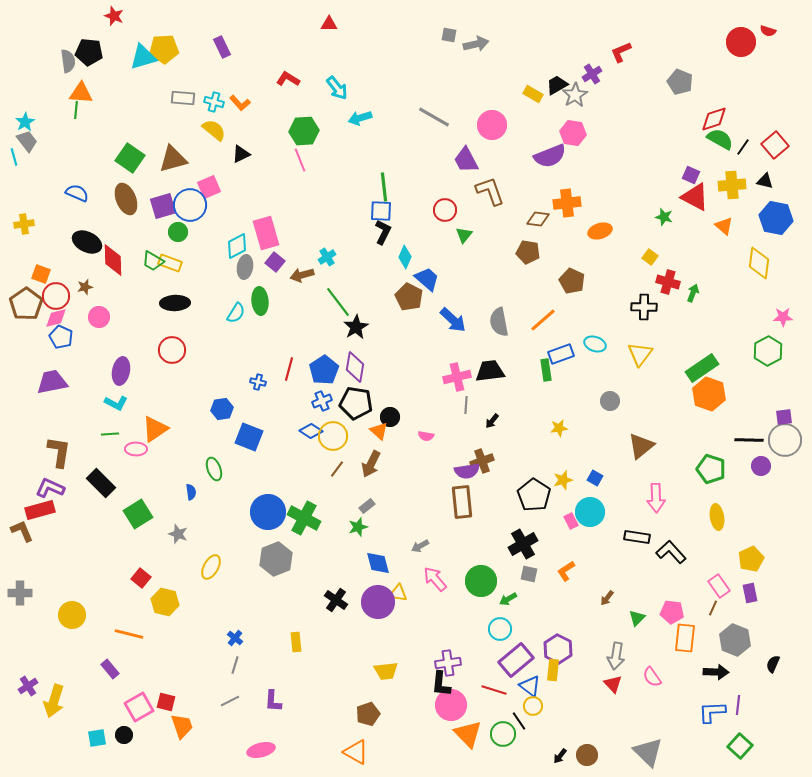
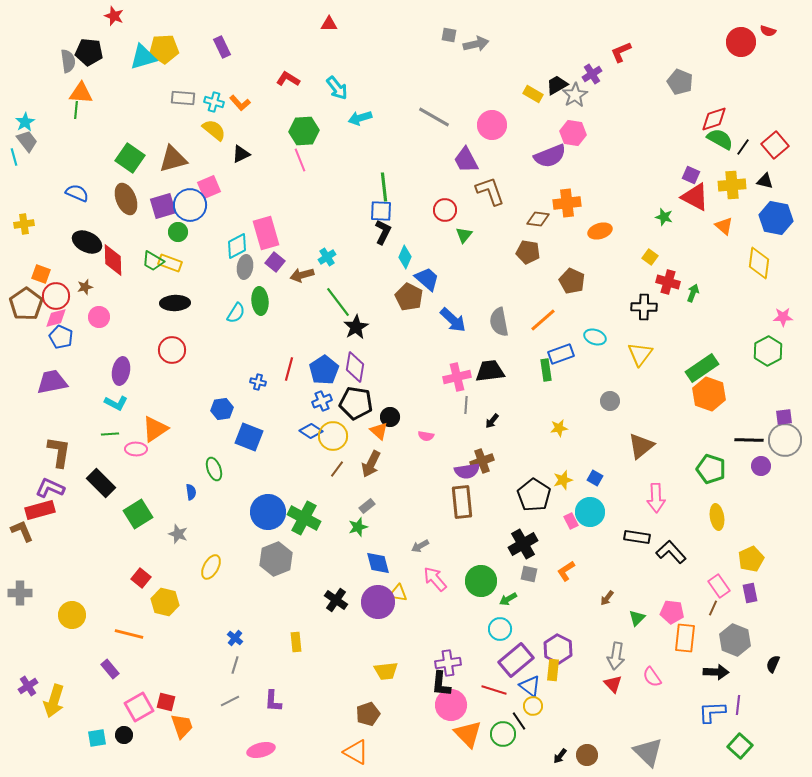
cyan ellipse at (595, 344): moved 7 px up
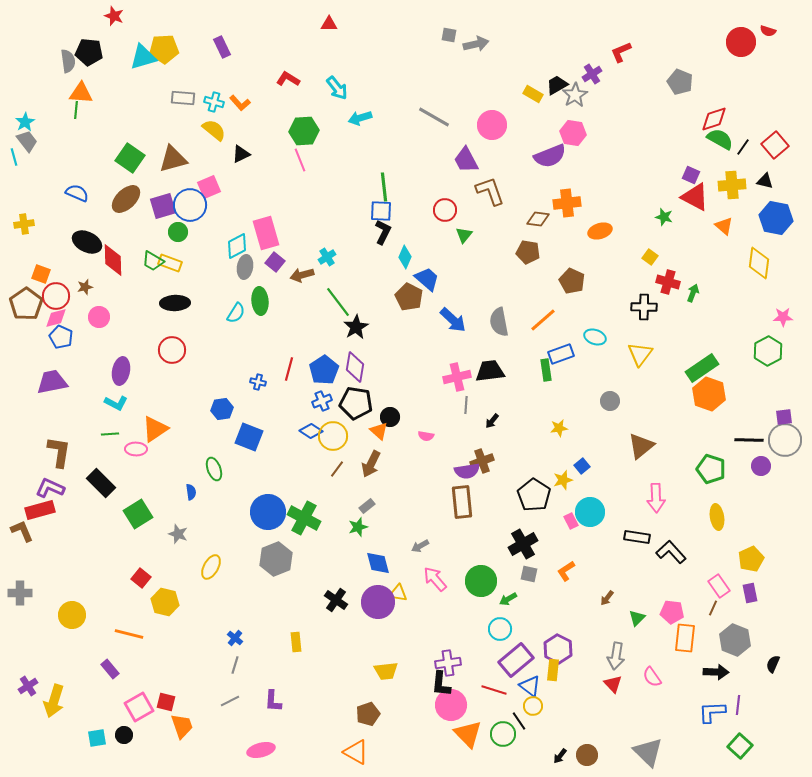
brown ellipse at (126, 199): rotated 68 degrees clockwise
blue square at (595, 478): moved 13 px left, 12 px up; rotated 21 degrees clockwise
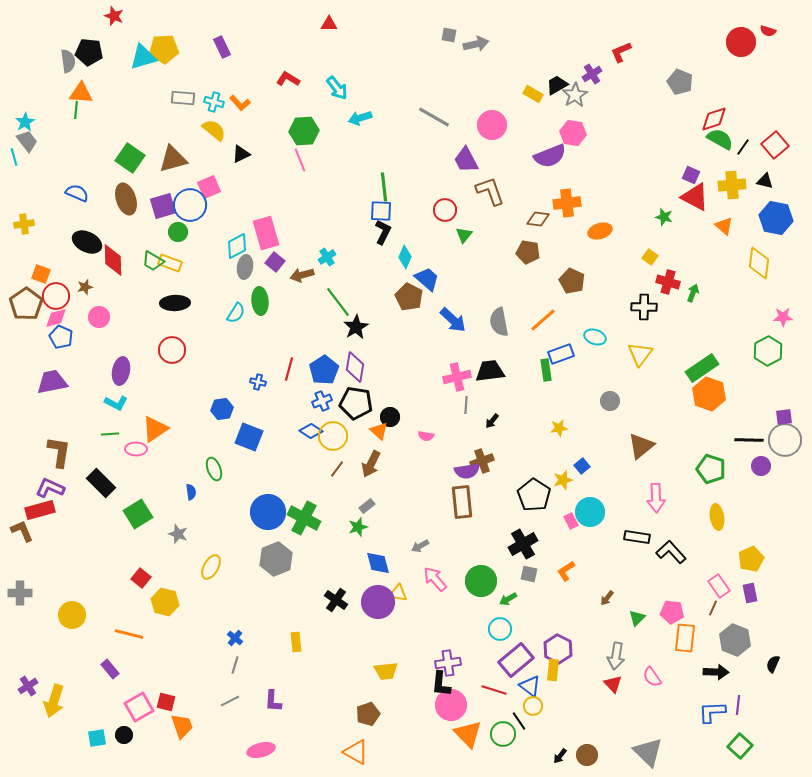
brown ellipse at (126, 199): rotated 64 degrees counterclockwise
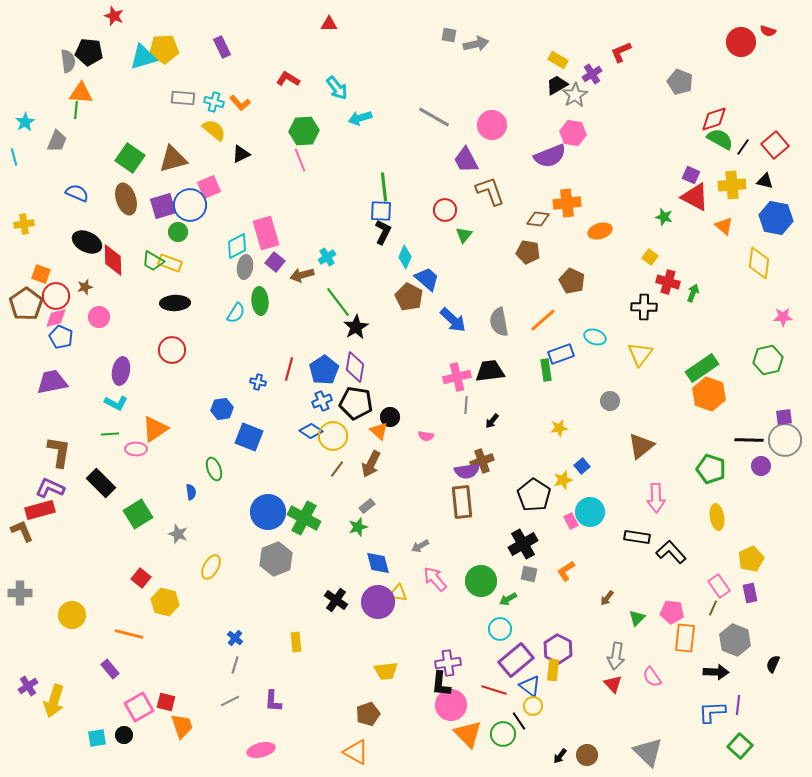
yellow rectangle at (533, 94): moved 25 px right, 34 px up
gray trapezoid at (27, 141): moved 30 px right; rotated 60 degrees clockwise
green hexagon at (768, 351): moved 9 px down; rotated 16 degrees clockwise
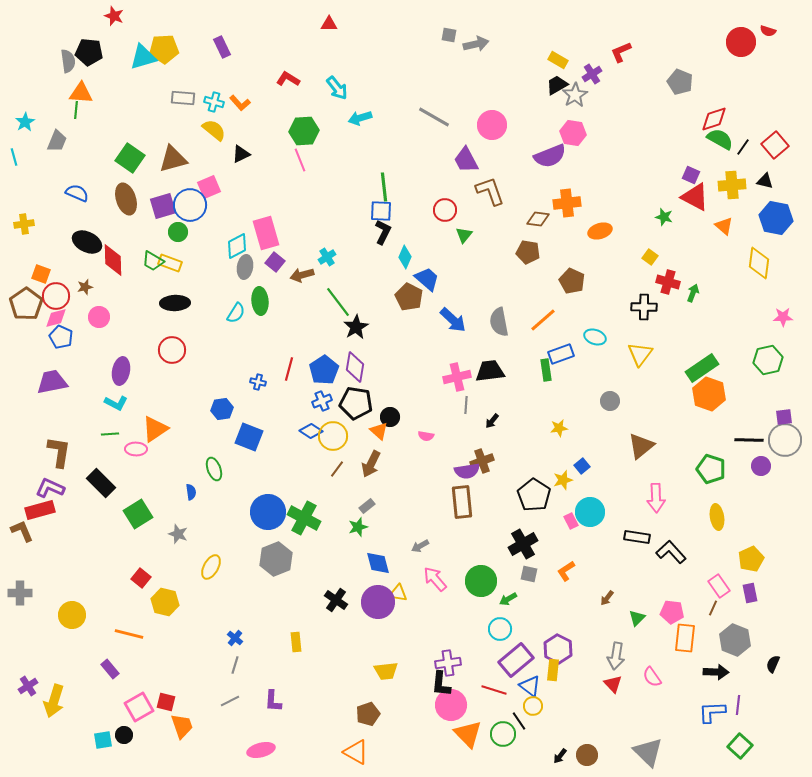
cyan square at (97, 738): moved 6 px right, 2 px down
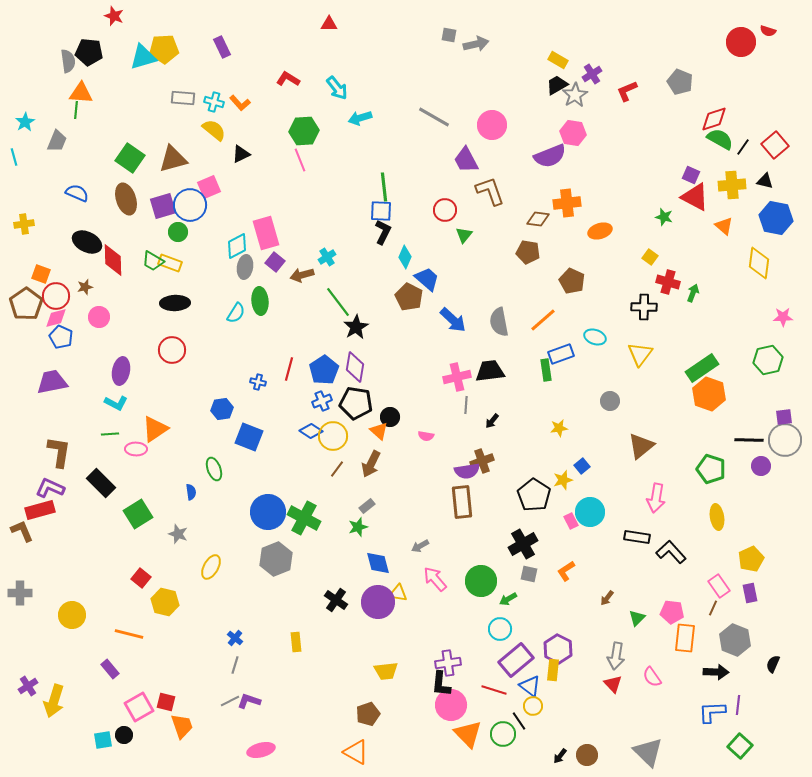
red L-shape at (621, 52): moved 6 px right, 39 px down
pink arrow at (656, 498): rotated 12 degrees clockwise
purple L-shape at (273, 701): moved 24 px left; rotated 105 degrees clockwise
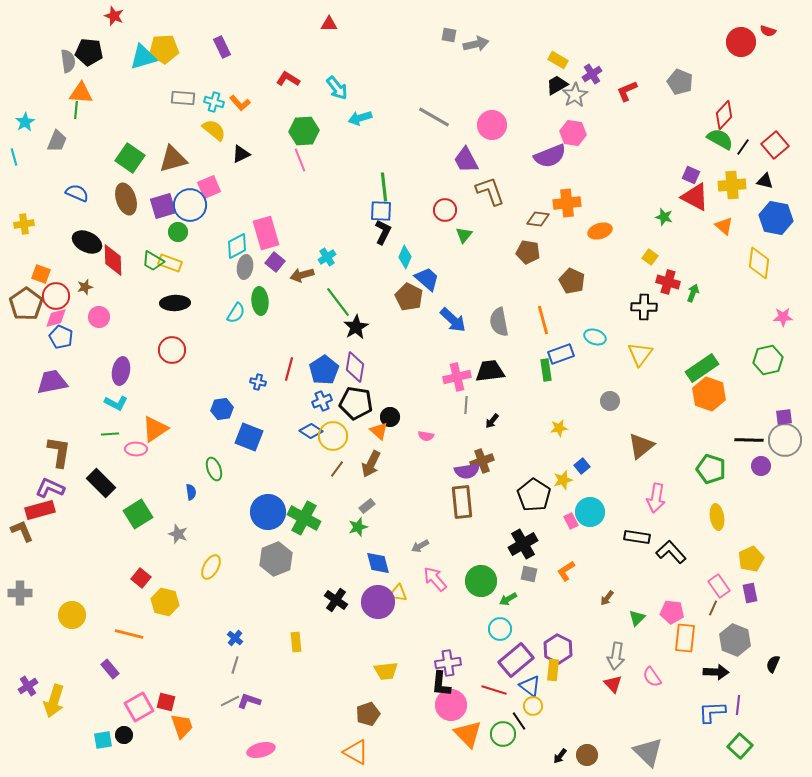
red diamond at (714, 119): moved 10 px right, 4 px up; rotated 28 degrees counterclockwise
orange line at (543, 320): rotated 64 degrees counterclockwise
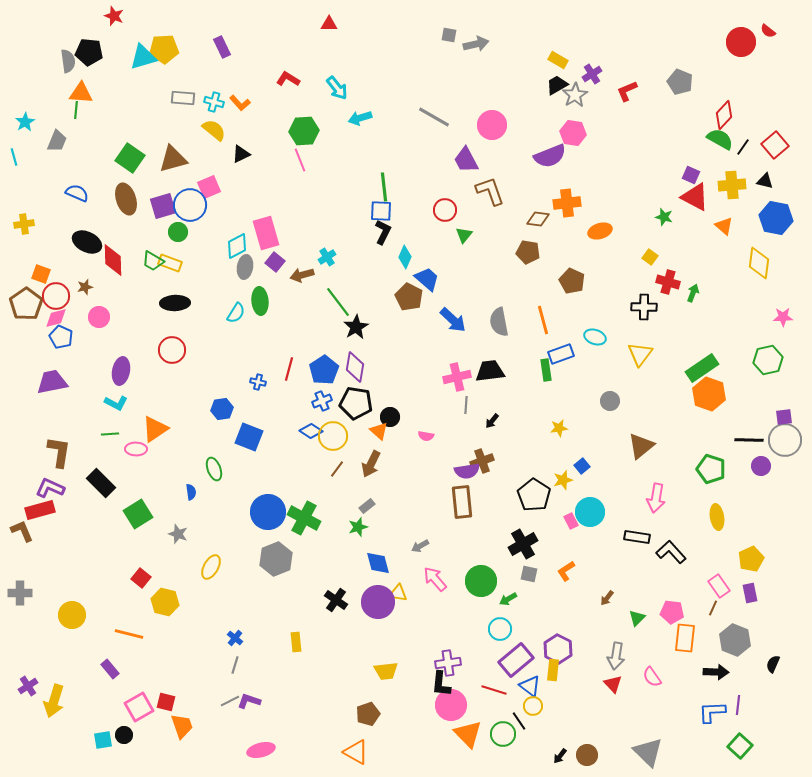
red semicircle at (768, 31): rotated 21 degrees clockwise
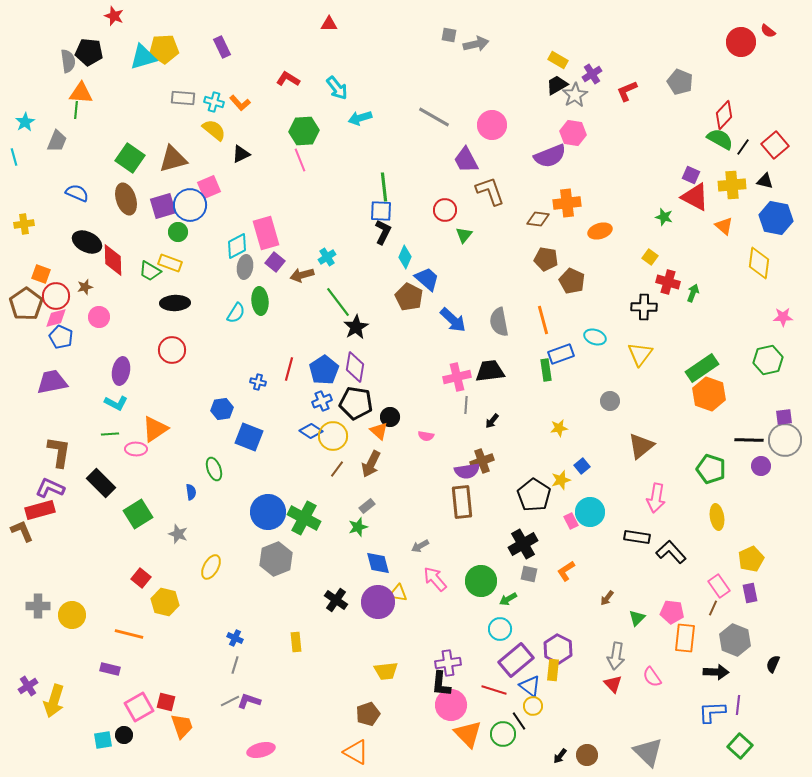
brown pentagon at (528, 252): moved 18 px right, 7 px down
green trapezoid at (153, 261): moved 3 px left, 10 px down
yellow star at (563, 480): moved 2 px left
gray cross at (20, 593): moved 18 px right, 13 px down
blue cross at (235, 638): rotated 14 degrees counterclockwise
purple rectangle at (110, 669): rotated 36 degrees counterclockwise
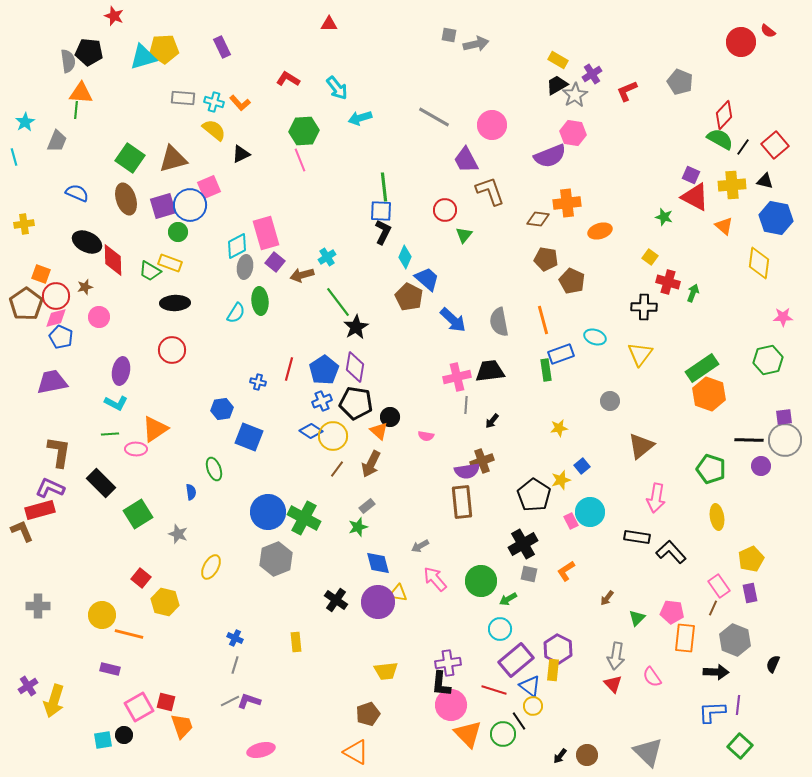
yellow circle at (72, 615): moved 30 px right
